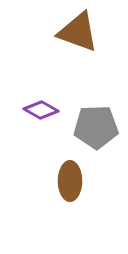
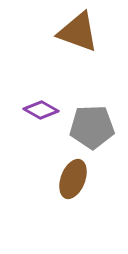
gray pentagon: moved 4 px left
brown ellipse: moved 3 px right, 2 px up; rotated 21 degrees clockwise
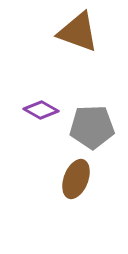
brown ellipse: moved 3 px right
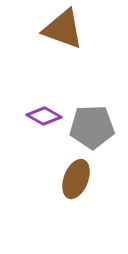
brown triangle: moved 15 px left, 3 px up
purple diamond: moved 3 px right, 6 px down
